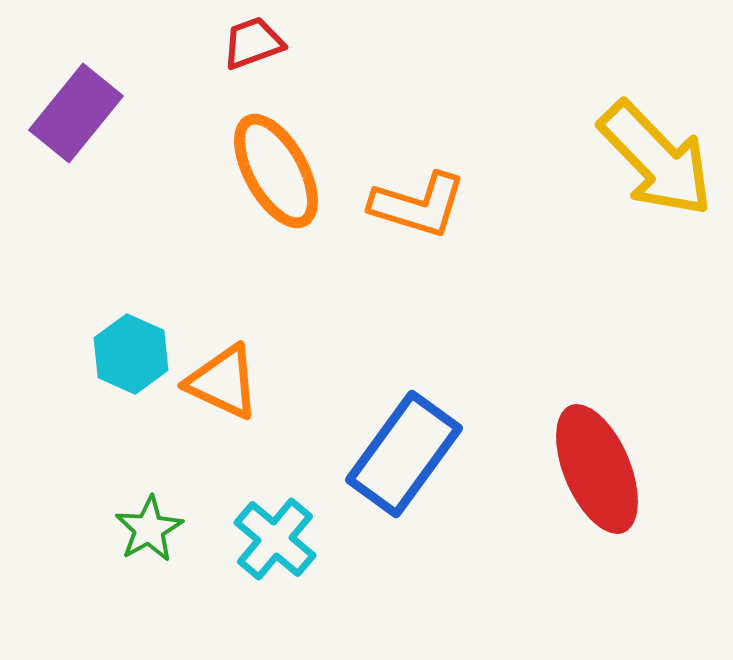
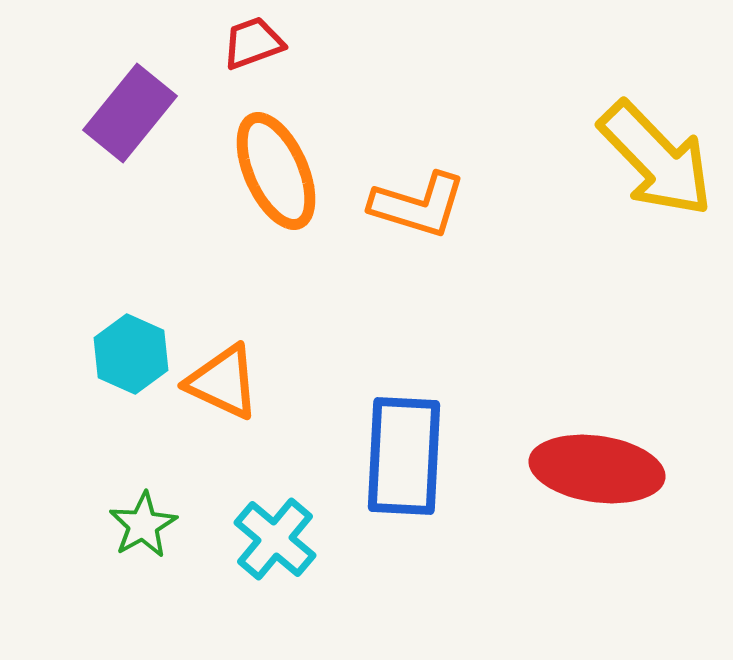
purple rectangle: moved 54 px right
orange ellipse: rotated 5 degrees clockwise
blue rectangle: moved 2 px down; rotated 33 degrees counterclockwise
red ellipse: rotated 59 degrees counterclockwise
green star: moved 6 px left, 4 px up
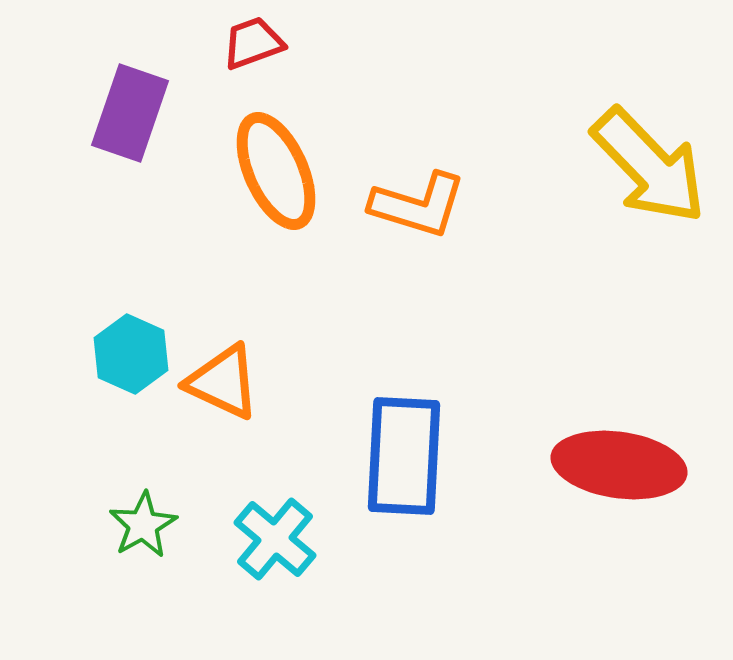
purple rectangle: rotated 20 degrees counterclockwise
yellow arrow: moved 7 px left, 7 px down
red ellipse: moved 22 px right, 4 px up
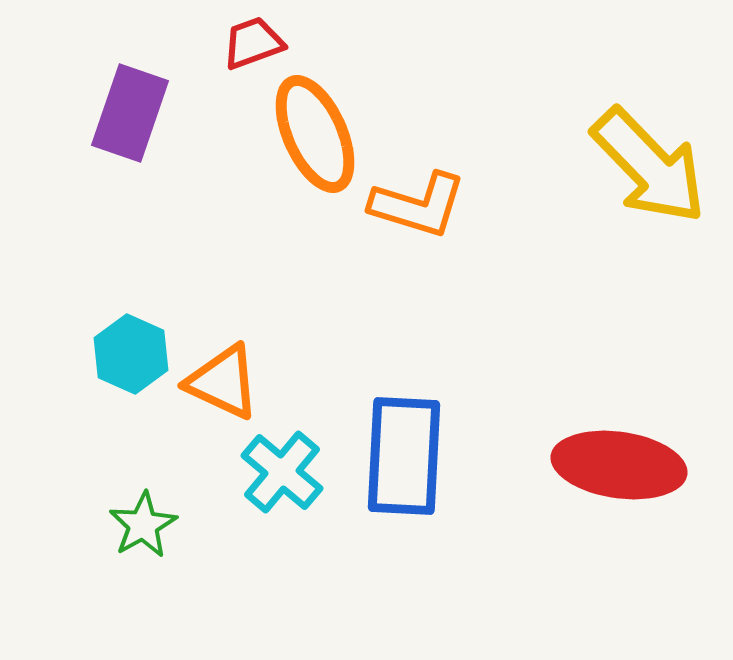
orange ellipse: moved 39 px right, 37 px up
cyan cross: moved 7 px right, 67 px up
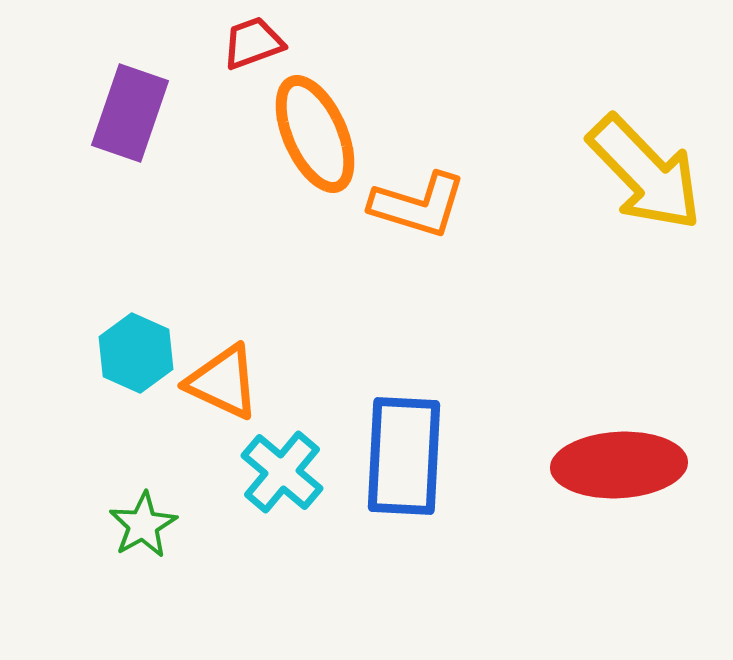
yellow arrow: moved 4 px left, 7 px down
cyan hexagon: moved 5 px right, 1 px up
red ellipse: rotated 11 degrees counterclockwise
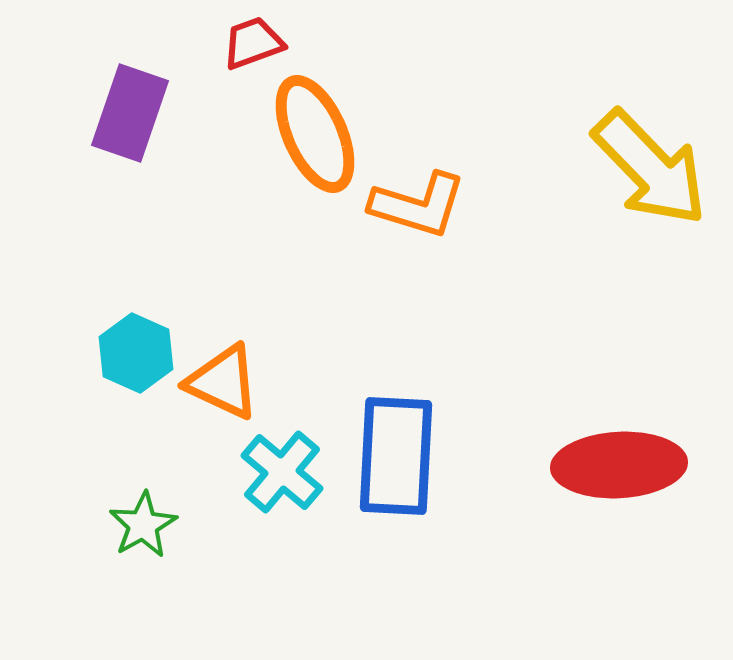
yellow arrow: moved 5 px right, 5 px up
blue rectangle: moved 8 px left
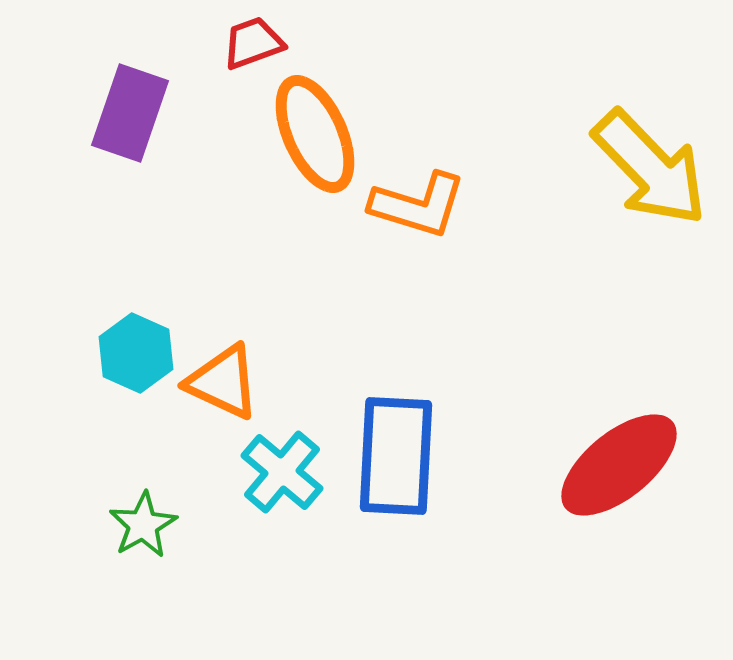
red ellipse: rotated 36 degrees counterclockwise
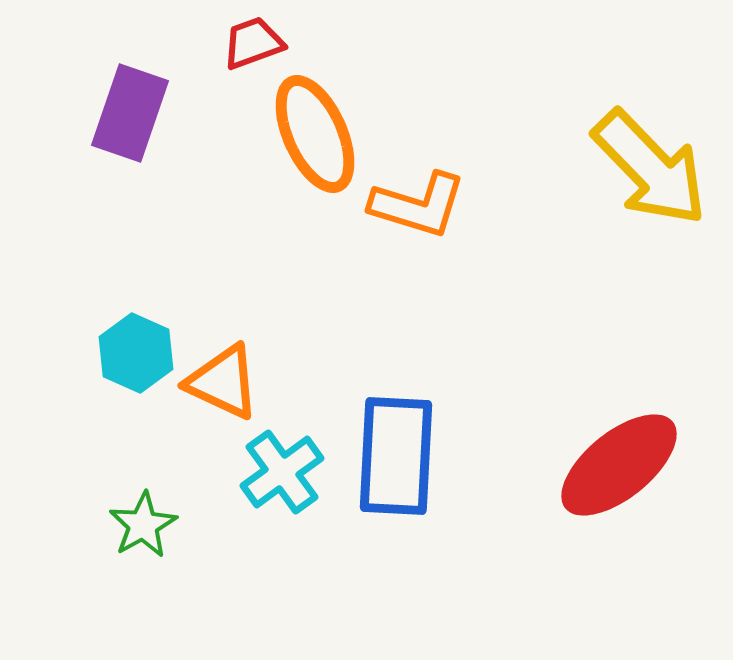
cyan cross: rotated 14 degrees clockwise
